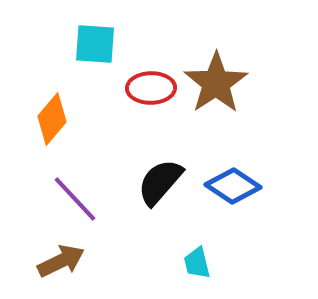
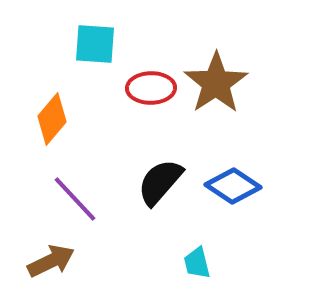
brown arrow: moved 10 px left
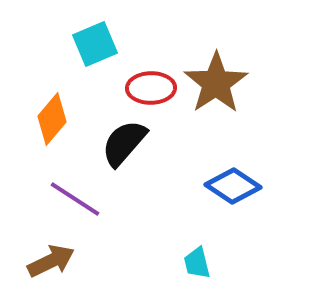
cyan square: rotated 27 degrees counterclockwise
black semicircle: moved 36 px left, 39 px up
purple line: rotated 14 degrees counterclockwise
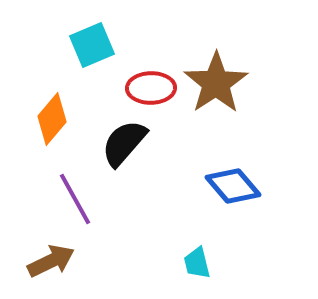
cyan square: moved 3 px left, 1 px down
blue diamond: rotated 16 degrees clockwise
purple line: rotated 28 degrees clockwise
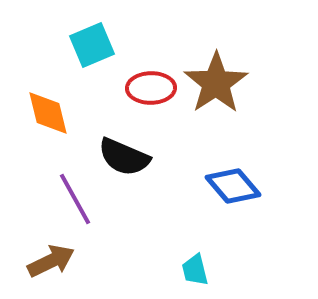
orange diamond: moved 4 px left, 6 px up; rotated 54 degrees counterclockwise
black semicircle: moved 14 px down; rotated 108 degrees counterclockwise
cyan trapezoid: moved 2 px left, 7 px down
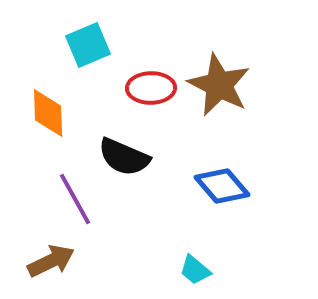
cyan square: moved 4 px left
brown star: moved 3 px right, 2 px down; rotated 12 degrees counterclockwise
orange diamond: rotated 12 degrees clockwise
blue diamond: moved 11 px left
cyan trapezoid: rotated 36 degrees counterclockwise
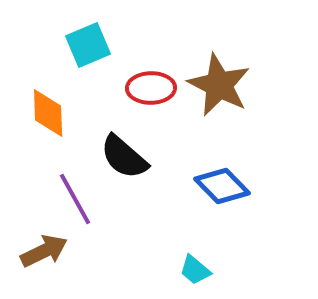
black semicircle: rotated 18 degrees clockwise
blue diamond: rotated 4 degrees counterclockwise
brown arrow: moved 7 px left, 10 px up
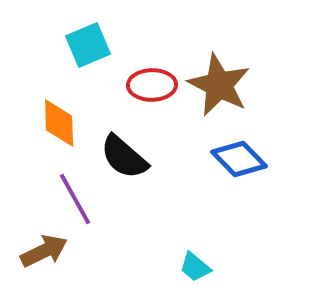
red ellipse: moved 1 px right, 3 px up
orange diamond: moved 11 px right, 10 px down
blue diamond: moved 17 px right, 27 px up
cyan trapezoid: moved 3 px up
